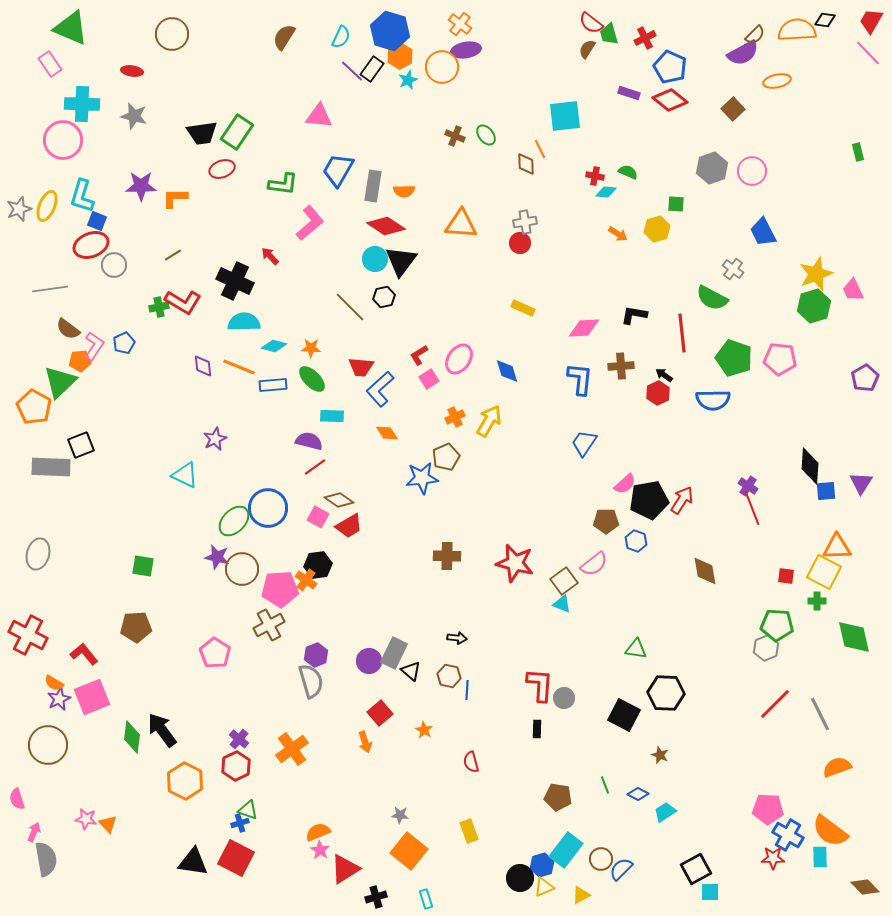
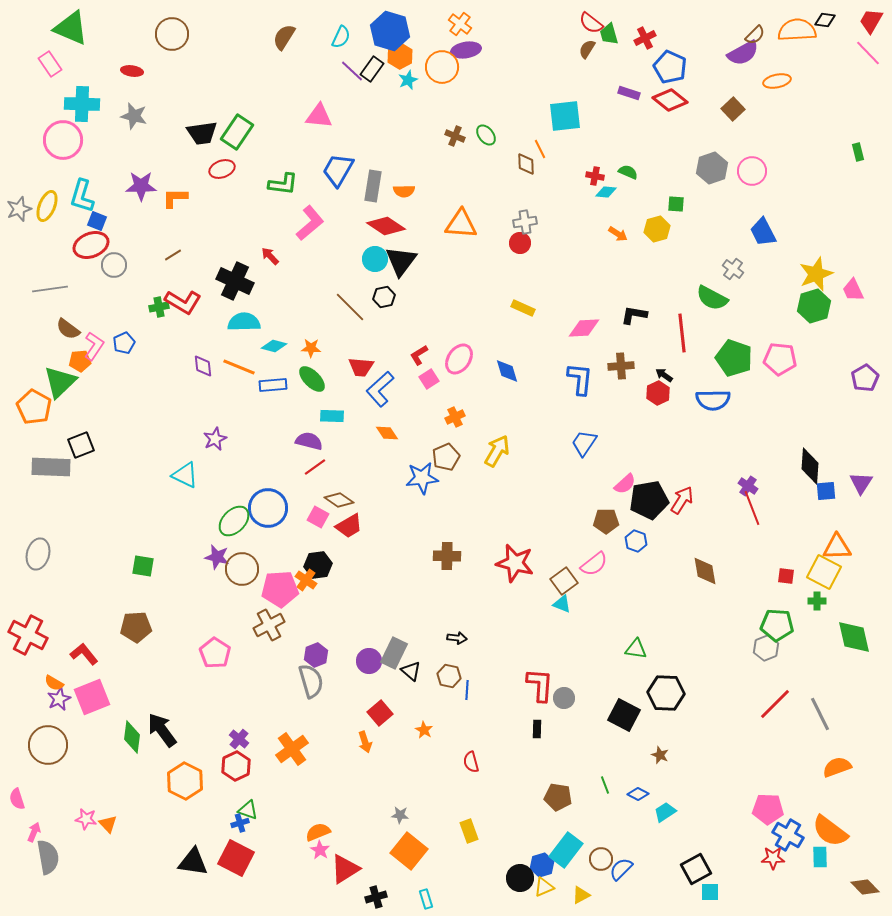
yellow arrow at (489, 421): moved 8 px right, 30 px down
gray semicircle at (46, 859): moved 2 px right, 2 px up
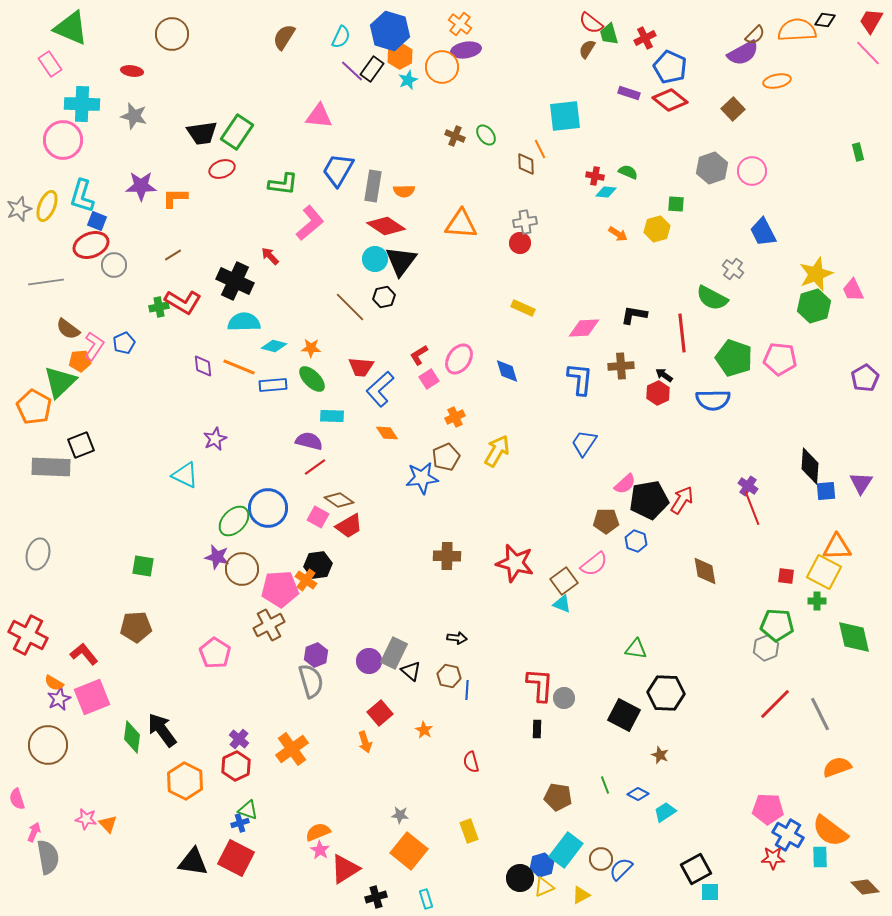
gray line at (50, 289): moved 4 px left, 7 px up
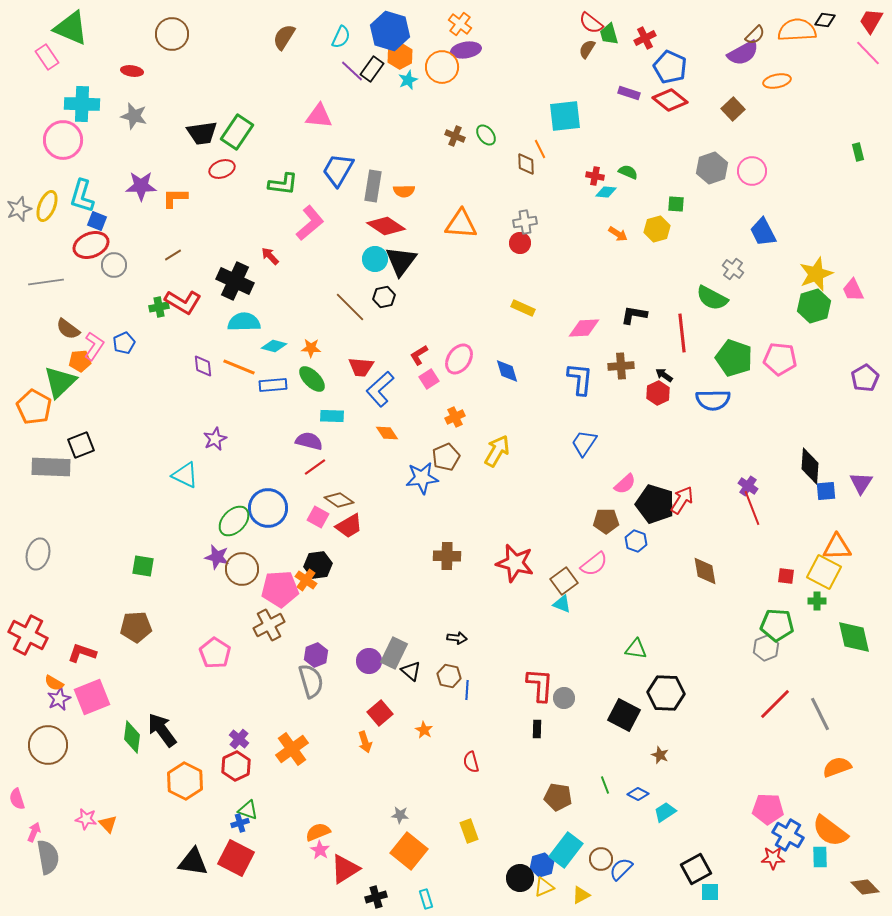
pink rectangle at (50, 64): moved 3 px left, 7 px up
black pentagon at (649, 500): moved 6 px right, 4 px down; rotated 27 degrees clockwise
red L-shape at (84, 654): moved 2 px left, 1 px up; rotated 32 degrees counterclockwise
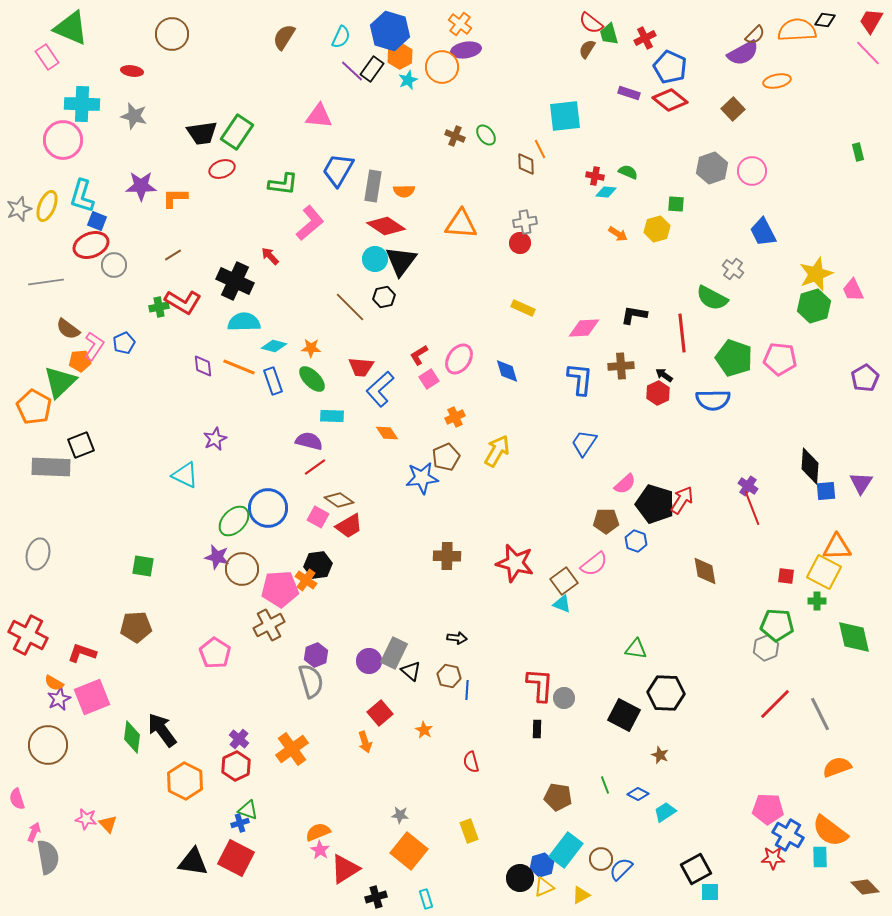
blue rectangle at (273, 385): moved 4 px up; rotated 76 degrees clockwise
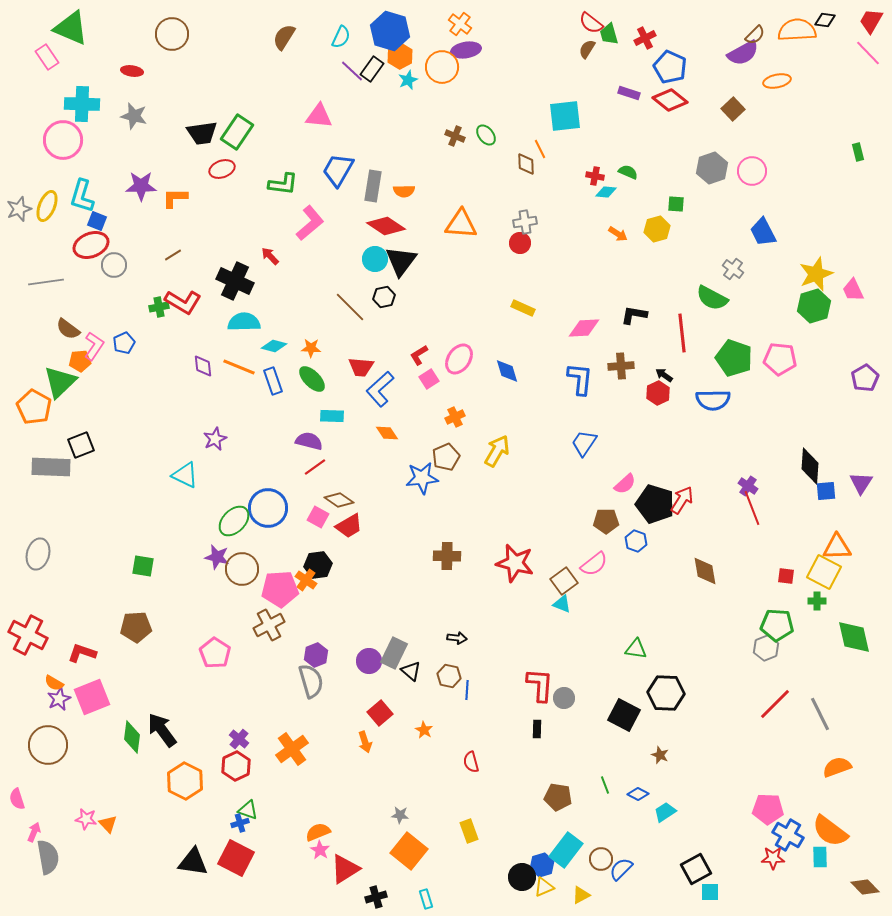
black circle at (520, 878): moved 2 px right, 1 px up
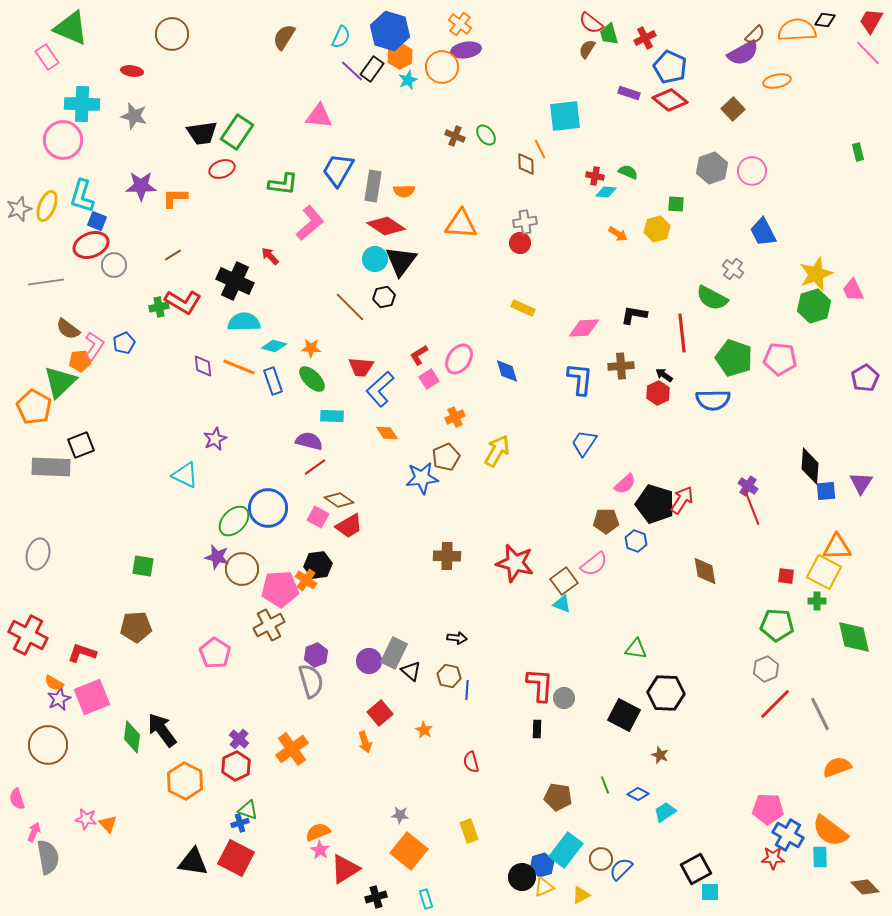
gray hexagon at (766, 648): moved 21 px down
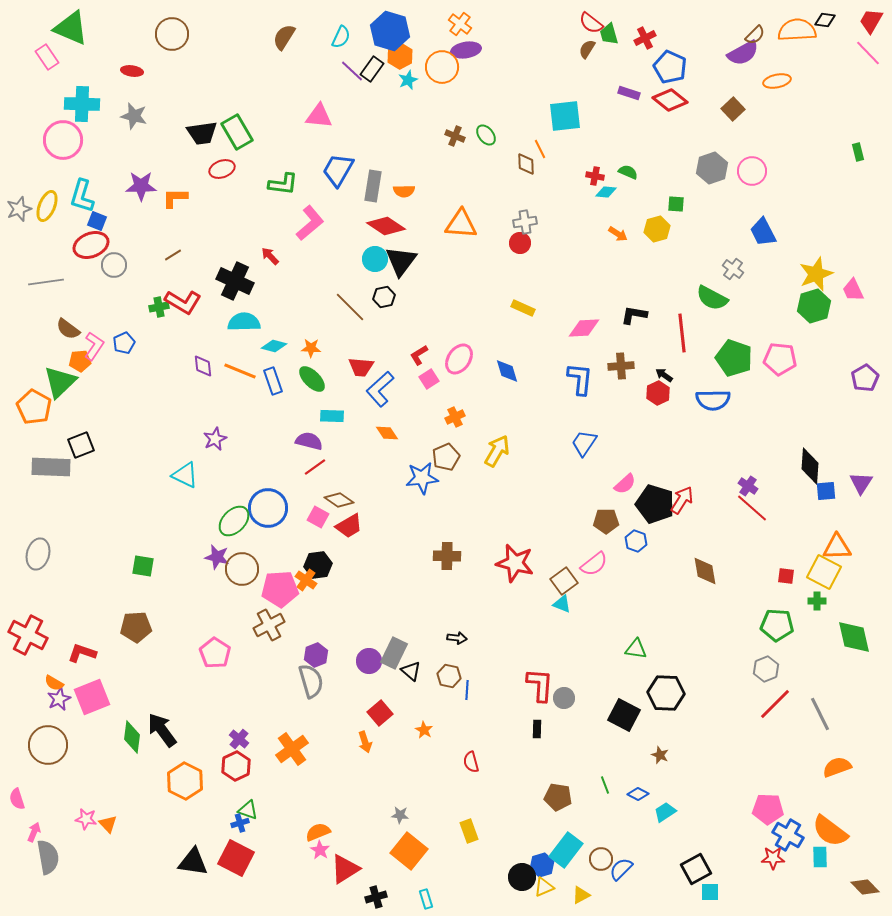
green rectangle at (237, 132): rotated 64 degrees counterclockwise
orange line at (239, 367): moved 1 px right, 4 px down
red line at (752, 508): rotated 28 degrees counterclockwise
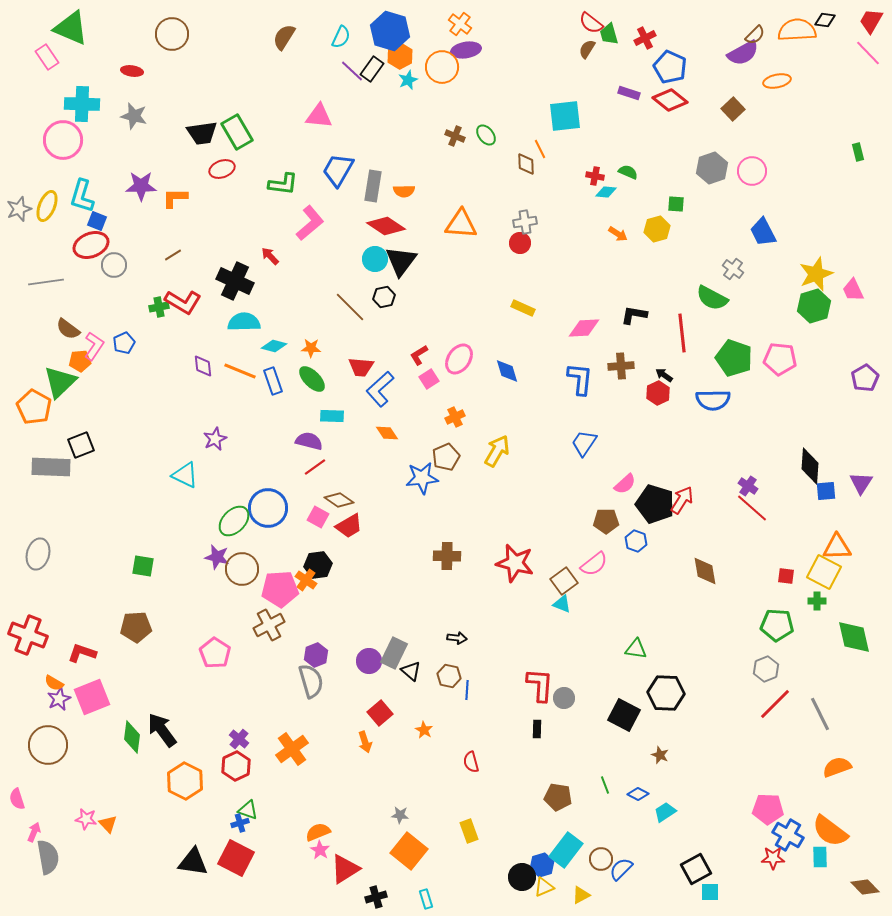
red cross at (28, 635): rotated 6 degrees counterclockwise
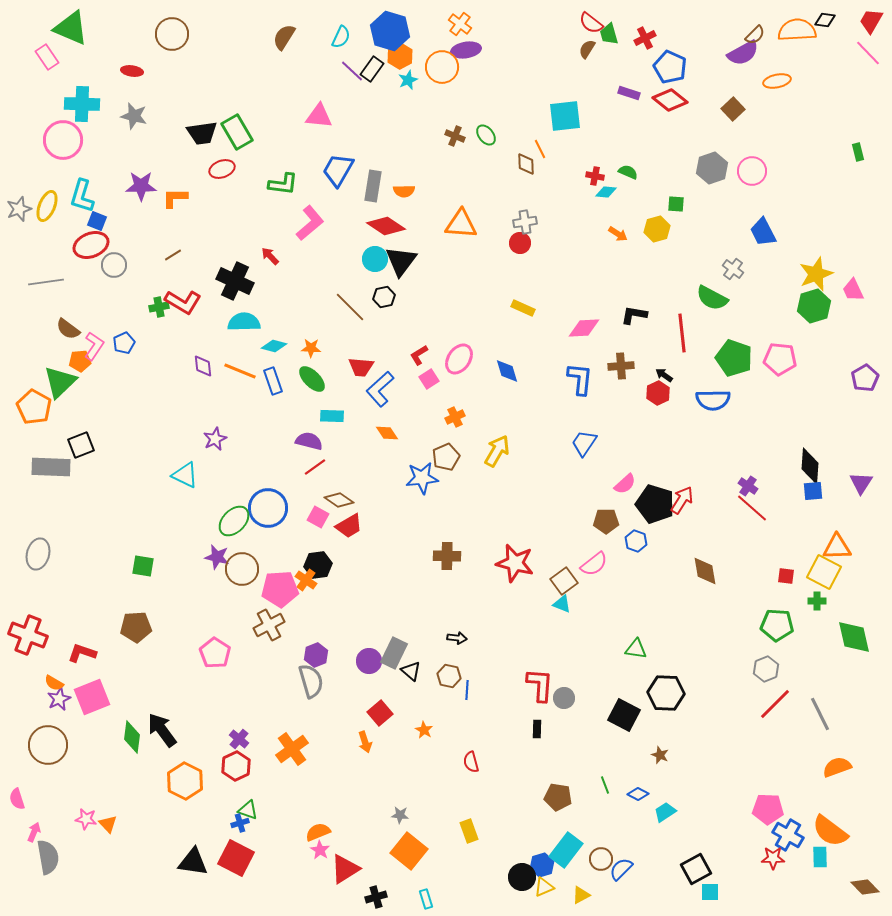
blue square at (826, 491): moved 13 px left
